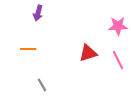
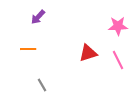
purple arrow: moved 4 px down; rotated 28 degrees clockwise
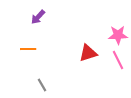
pink star: moved 9 px down
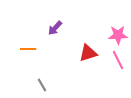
purple arrow: moved 17 px right, 11 px down
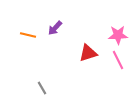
orange line: moved 14 px up; rotated 14 degrees clockwise
gray line: moved 3 px down
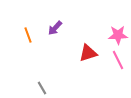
orange line: rotated 56 degrees clockwise
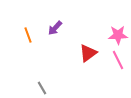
red triangle: rotated 18 degrees counterclockwise
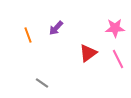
purple arrow: moved 1 px right
pink star: moved 3 px left, 7 px up
pink line: moved 1 px up
gray line: moved 5 px up; rotated 24 degrees counterclockwise
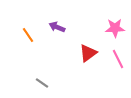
purple arrow: moved 1 px right, 1 px up; rotated 70 degrees clockwise
orange line: rotated 14 degrees counterclockwise
